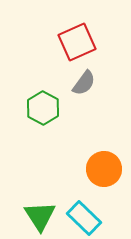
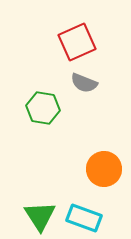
gray semicircle: rotated 76 degrees clockwise
green hexagon: rotated 20 degrees counterclockwise
cyan rectangle: rotated 24 degrees counterclockwise
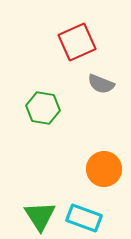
gray semicircle: moved 17 px right, 1 px down
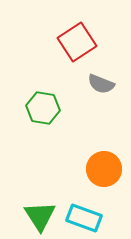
red square: rotated 9 degrees counterclockwise
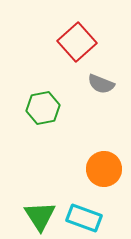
red square: rotated 9 degrees counterclockwise
green hexagon: rotated 20 degrees counterclockwise
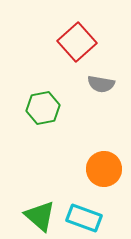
gray semicircle: rotated 12 degrees counterclockwise
green triangle: rotated 16 degrees counterclockwise
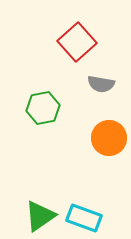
orange circle: moved 5 px right, 31 px up
green triangle: rotated 44 degrees clockwise
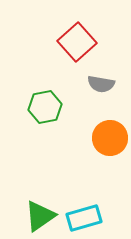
green hexagon: moved 2 px right, 1 px up
orange circle: moved 1 px right
cyan rectangle: rotated 36 degrees counterclockwise
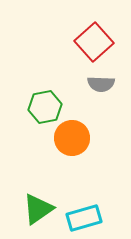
red square: moved 17 px right
gray semicircle: rotated 8 degrees counterclockwise
orange circle: moved 38 px left
green triangle: moved 2 px left, 7 px up
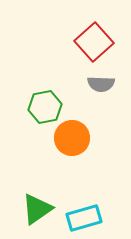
green triangle: moved 1 px left
